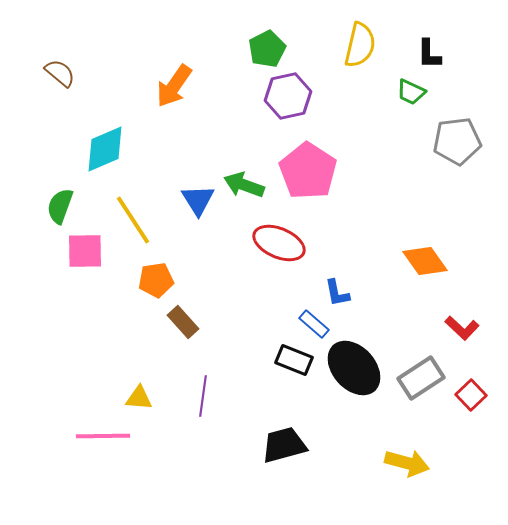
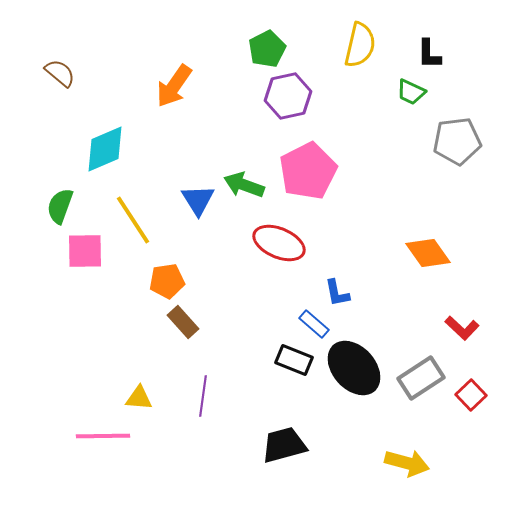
pink pentagon: rotated 12 degrees clockwise
orange diamond: moved 3 px right, 8 px up
orange pentagon: moved 11 px right, 1 px down
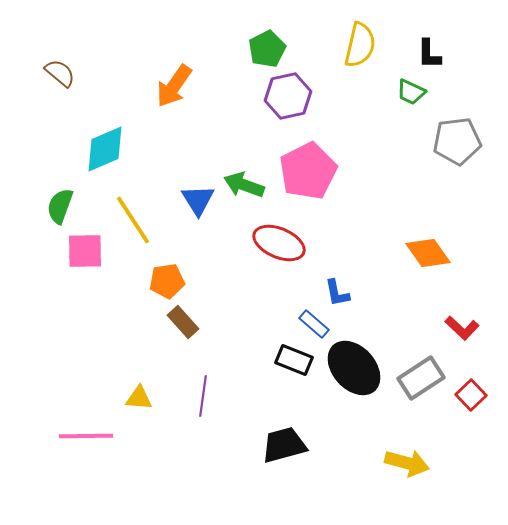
pink line: moved 17 px left
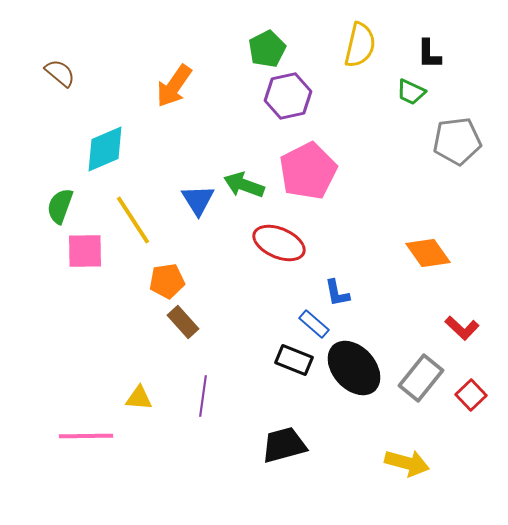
gray rectangle: rotated 18 degrees counterclockwise
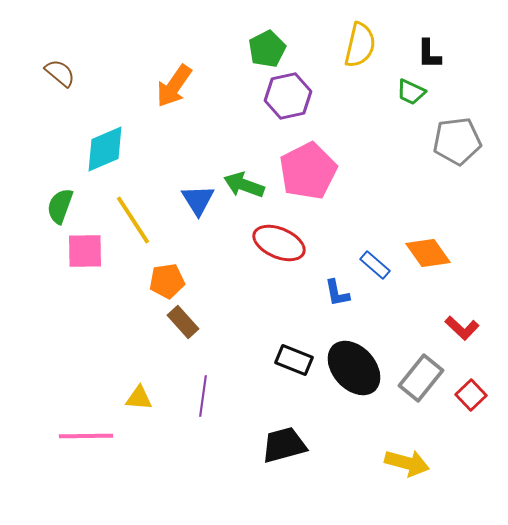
blue rectangle: moved 61 px right, 59 px up
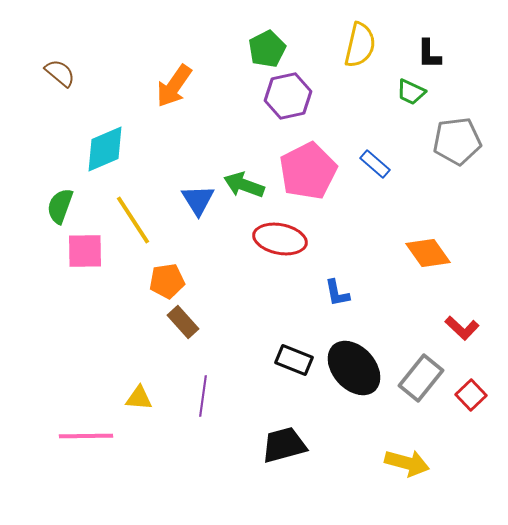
red ellipse: moved 1 px right, 4 px up; rotated 12 degrees counterclockwise
blue rectangle: moved 101 px up
